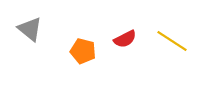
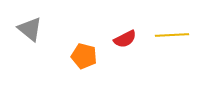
yellow line: moved 6 px up; rotated 36 degrees counterclockwise
orange pentagon: moved 1 px right, 5 px down
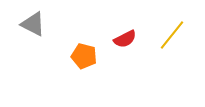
gray triangle: moved 3 px right, 5 px up; rotated 12 degrees counterclockwise
yellow line: rotated 48 degrees counterclockwise
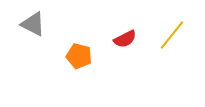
orange pentagon: moved 5 px left
